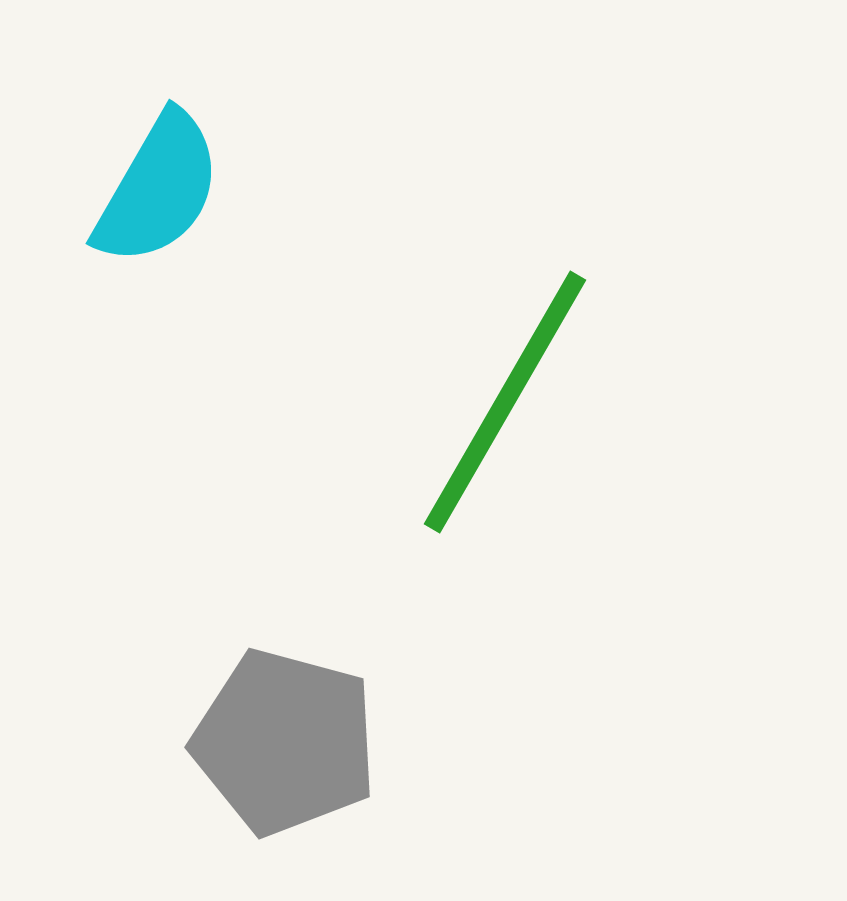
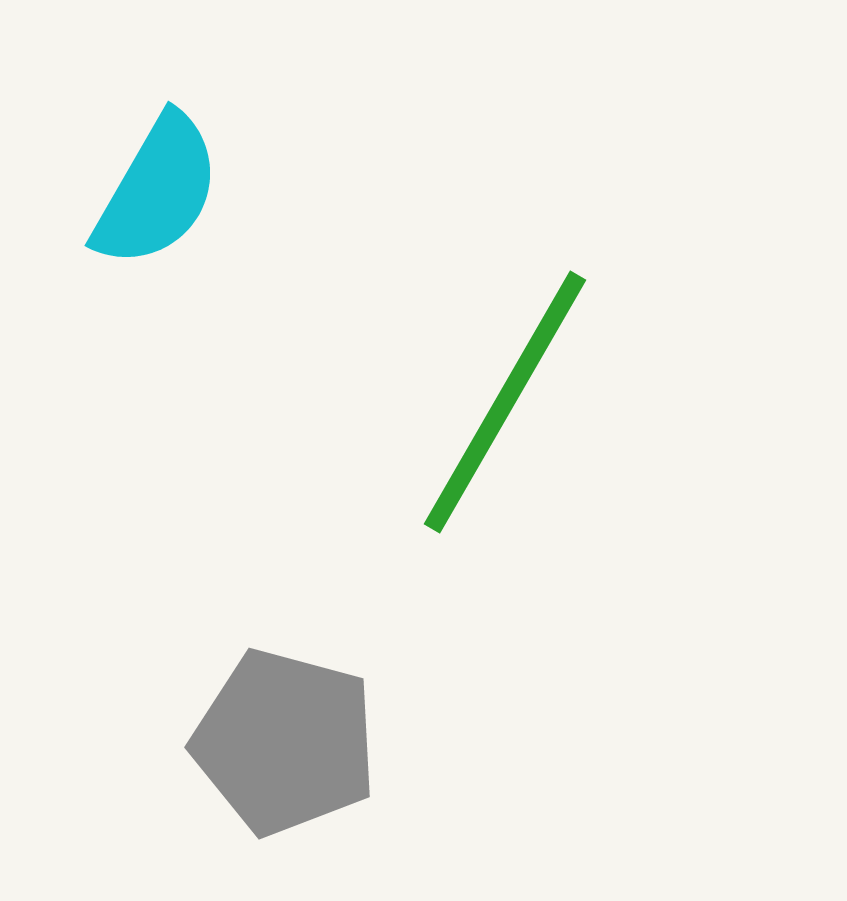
cyan semicircle: moved 1 px left, 2 px down
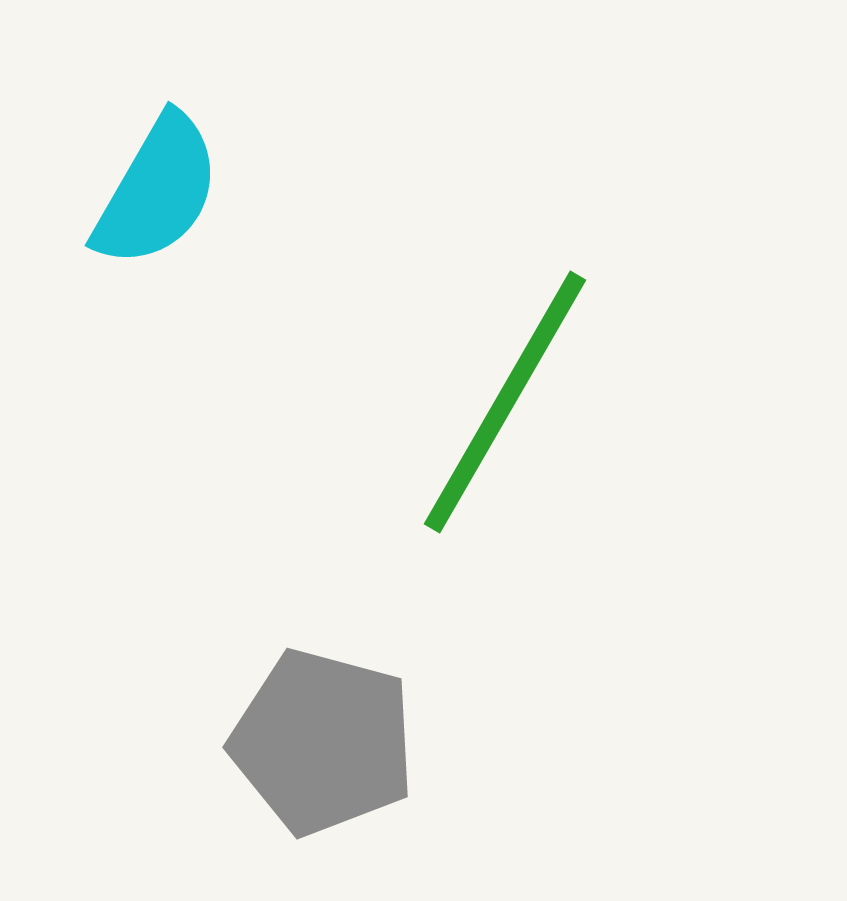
gray pentagon: moved 38 px right
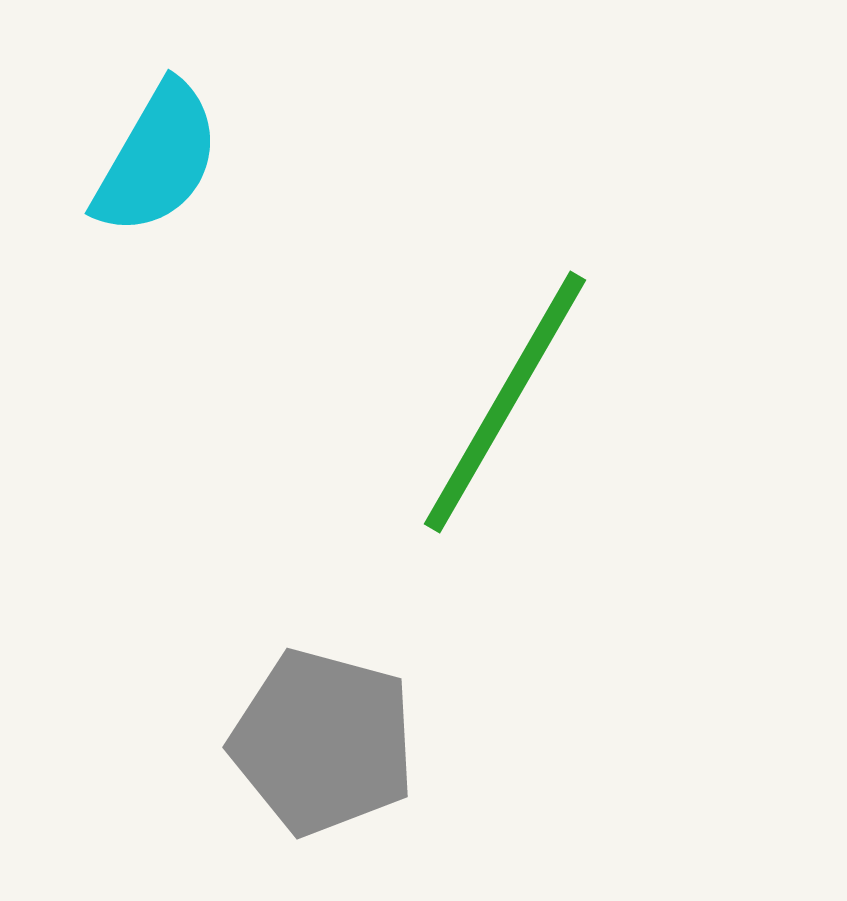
cyan semicircle: moved 32 px up
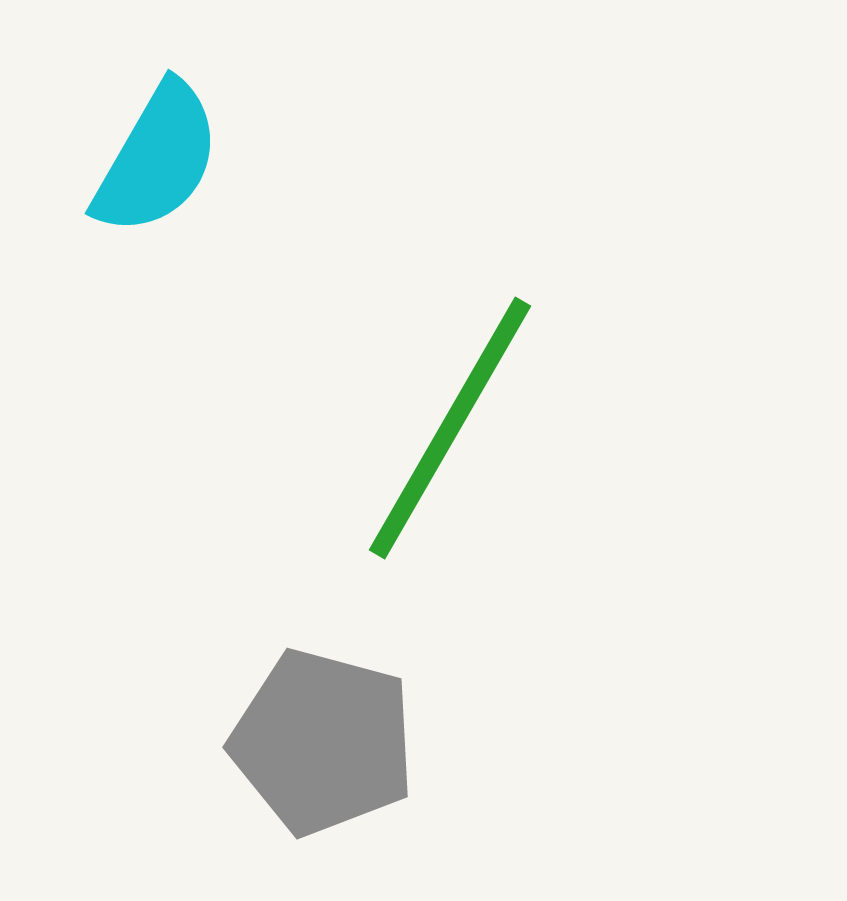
green line: moved 55 px left, 26 px down
